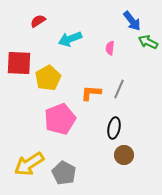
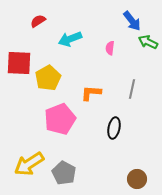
gray line: moved 13 px right; rotated 12 degrees counterclockwise
brown circle: moved 13 px right, 24 px down
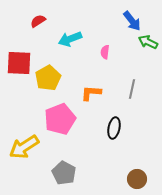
pink semicircle: moved 5 px left, 4 px down
yellow arrow: moved 5 px left, 17 px up
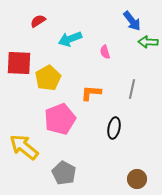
green arrow: rotated 24 degrees counterclockwise
pink semicircle: rotated 24 degrees counterclockwise
yellow arrow: rotated 72 degrees clockwise
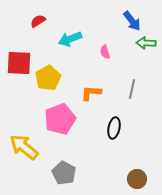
green arrow: moved 2 px left, 1 px down
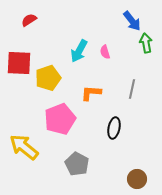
red semicircle: moved 9 px left, 1 px up
cyan arrow: moved 9 px right, 12 px down; rotated 40 degrees counterclockwise
green arrow: rotated 78 degrees clockwise
yellow pentagon: rotated 10 degrees clockwise
gray pentagon: moved 13 px right, 9 px up
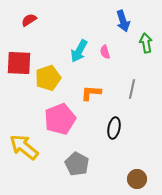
blue arrow: moved 9 px left; rotated 20 degrees clockwise
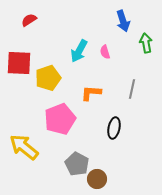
brown circle: moved 40 px left
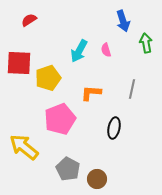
pink semicircle: moved 1 px right, 2 px up
gray pentagon: moved 9 px left, 5 px down
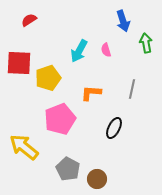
black ellipse: rotated 15 degrees clockwise
